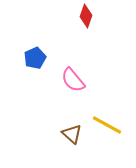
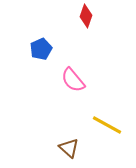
blue pentagon: moved 6 px right, 9 px up
brown triangle: moved 3 px left, 14 px down
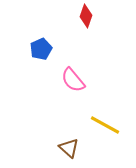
yellow line: moved 2 px left
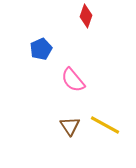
brown triangle: moved 1 px right, 22 px up; rotated 15 degrees clockwise
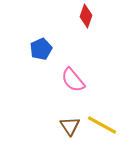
yellow line: moved 3 px left
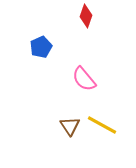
blue pentagon: moved 2 px up
pink semicircle: moved 11 px right, 1 px up
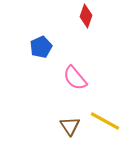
pink semicircle: moved 9 px left, 1 px up
yellow line: moved 3 px right, 4 px up
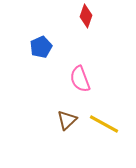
pink semicircle: moved 5 px right, 1 px down; rotated 20 degrees clockwise
yellow line: moved 1 px left, 3 px down
brown triangle: moved 3 px left, 6 px up; rotated 20 degrees clockwise
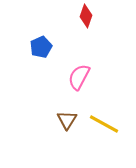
pink semicircle: moved 1 px left, 2 px up; rotated 48 degrees clockwise
brown triangle: rotated 15 degrees counterclockwise
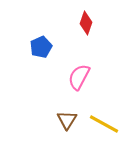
red diamond: moved 7 px down
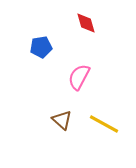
red diamond: rotated 35 degrees counterclockwise
blue pentagon: rotated 15 degrees clockwise
brown triangle: moved 5 px left; rotated 20 degrees counterclockwise
